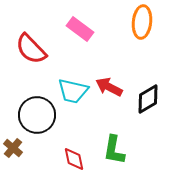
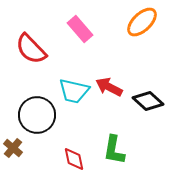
orange ellipse: rotated 40 degrees clockwise
pink rectangle: rotated 12 degrees clockwise
cyan trapezoid: moved 1 px right
black diamond: moved 2 px down; rotated 72 degrees clockwise
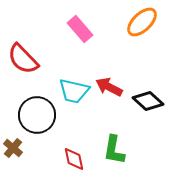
red semicircle: moved 8 px left, 10 px down
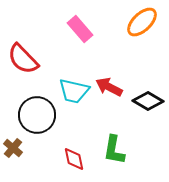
black diamond: rotated 12 degrees counterclockwise
